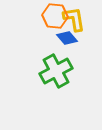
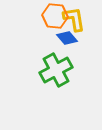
green cross: moved 1 px up
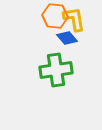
green cross: rotated 20 degrees clockwise
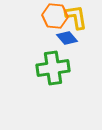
yellow L-shape: moved 2 px right, 2 px up
green cross: moved 3 px left, 2 px up
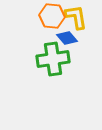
orange hexagon: moved 3 px left
green cross: moved 9 px up
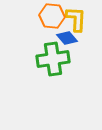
yellow L-shape: moved 2 px down; rotated 12 degrees clockwise
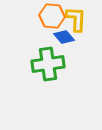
blue diamond: moved 3 px left, 1 px up
green cross: moved 5 px left, 5 px down
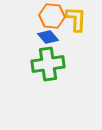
blue diamond: moved 16 px left
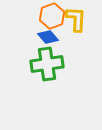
orange hexagon: rotated 25 degrees counterclockwise
green cross: moved 1 px left
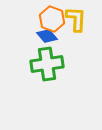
orange hexagon: moved 3 px down; rotated 20 degrees counterclockwise
blue diamond: moved 1 px left, 1 px up
